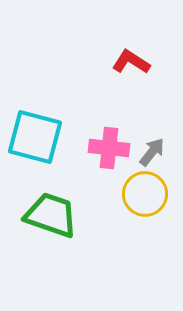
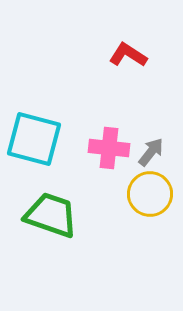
red L-shape: moved 3 px left, 7 px up
cyan square: moved 1 px left, 2 px down
gray arrow: moved 1 px left
yellow circle: moved 5 px right
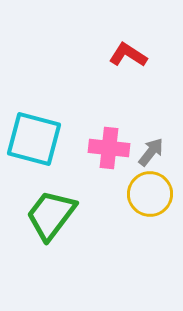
green trapezoid: rotated 72 degrees counterclockwise
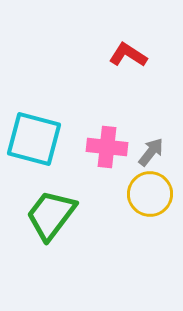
pink cross: moved 2 px left, 1 px up
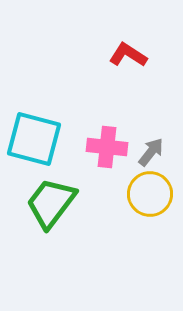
green trapezoid: moved 12 px up
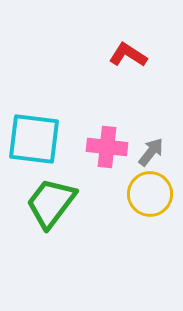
cyan square: rotated 8 degrees counterclockwise
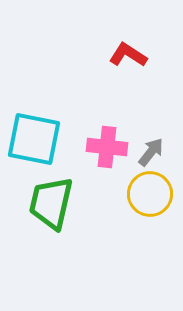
cyan square: rotated 4 degrees clockwise
green trapezoid: rotated 24 degrees counterclockwise
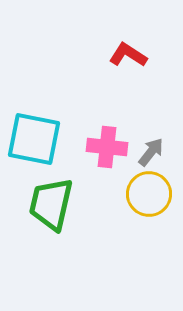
yellow circle: moved 1 px left
green trapezoid: moved 1 px down
